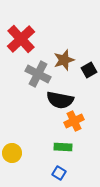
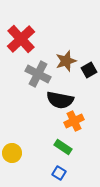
brown star: moved 2 px right, 1 px down
green rectangle: rotated 30 degrees clockwise
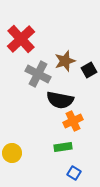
brown star: moved 1 px left
orange cross: moved 1 px left
green rectangle: rotated 42 degrees counterclockwise
blue square: moved 15 px right
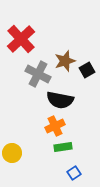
black square: moved 2 px left
orange cross: moved 18 px left, 5 px down
blue square: rotated 24 degrees clockwise
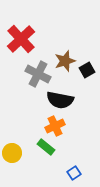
green rectangle: moved 17 px left; rotated 48 degrees clockwise
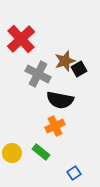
black square: moved 8 px left, 1 px up
green rectangle: moved 5 px left, 5 px down
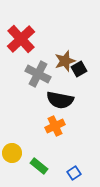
green rectangle: moved 2 px left, 14 px down
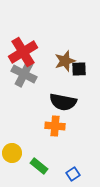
red cross: moved 2 px right, 13 px down; rotated 12 degrees clockwise
black square: rotated 28 degrees clockwise
gray cross: moved 14 px left
black semicircle: moved 3 px right, 2 px down
orange cross: rotated 30 degrees clockwise
blue square: moved 1 px left, 1 px down
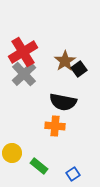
brown star: rotated 15 degrees counterclockwise
black square: rotated 35 degrees counterclockwise
gray cross: rotated 20 degrees clockwise
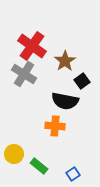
red cross: moved 9 px right, 6 px up; rotated 24 degrees counterclockwise
black square: moved 3 px right, 12 px down
gray cross: rotated 15 degrees counterclockwise
black semicircle: moved 2 px right, 1 px up
yellow circle: moved 2 px right, 1 px down
